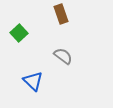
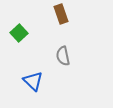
gray semicircle: rotated 138 degrees counterclockwise
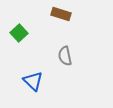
brown rectangle: rotated 54 degrees counterclockwise
gray semicircle: moved 2 px right
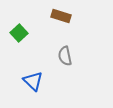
brown rectangle: moved 2 px down
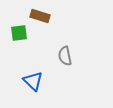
brown rectangle: moved 21 px left
green square: rotated 36 degrees clockwise
